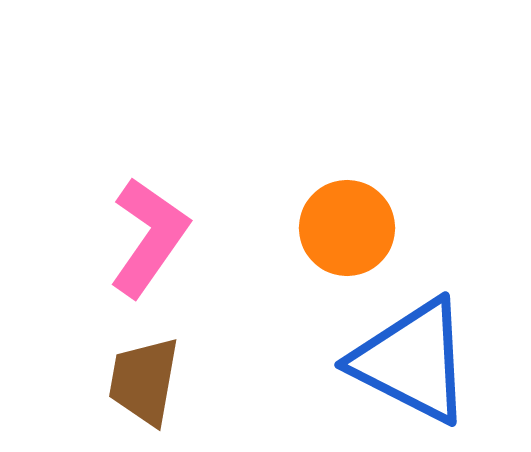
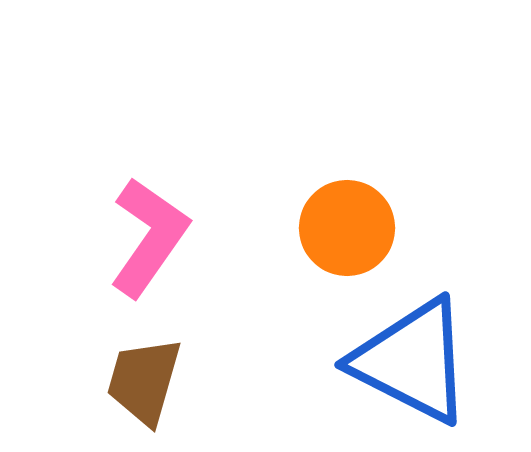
brown trapezoid: rotated 6 degrees clockwise
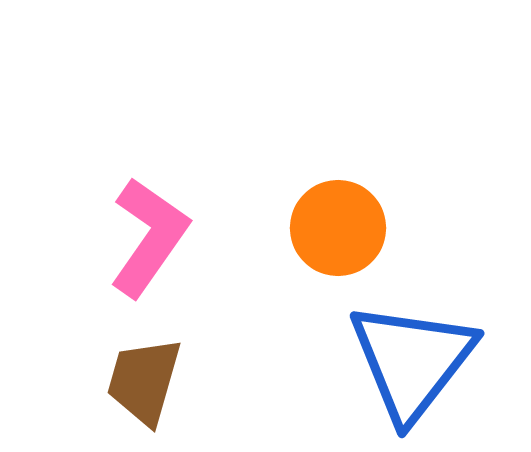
orange circle: moved 9 px left
blue triangle: rotated 41 degrees clockwise
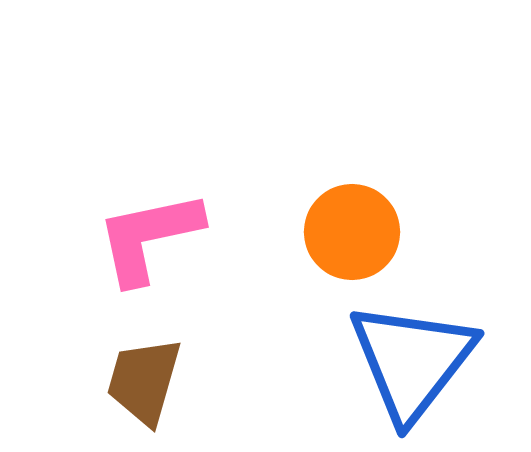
orange circle: moved 14 px right, 4 px down
pink L-shape: rotated 137 degrees counterclockwise
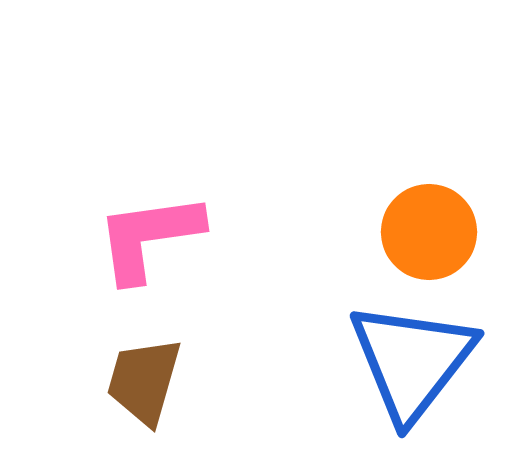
orange circle: moved 77 px right
pink L-shape: rotated 4 degrees clockwise
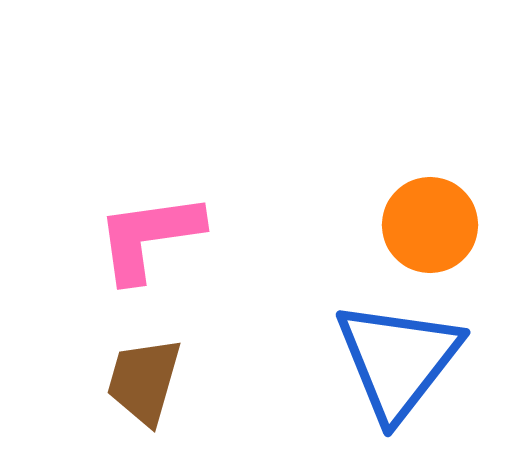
orange circle: moved 1 px right, 7 px up
blue triangle: moved 14 px left, 1 px up
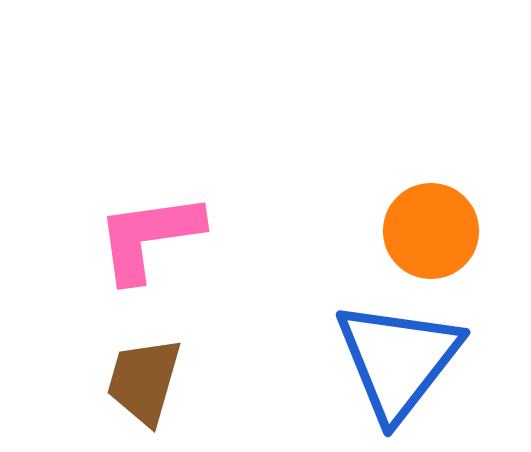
orange circle: moved 1 px right, 6 px down
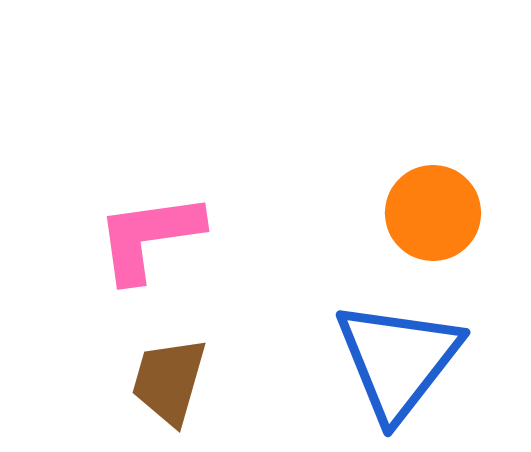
orange circle: moved 2 px right, 18 px up
brown trapezoid: moved 25 px right
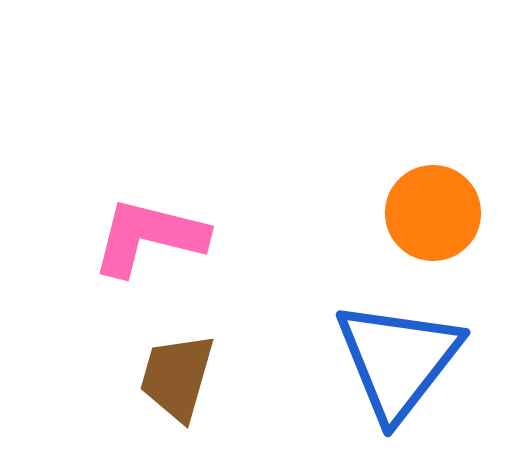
pink L-shape: rotated 22 degrees clockwise
brown trapezoid: moved 8 px right, 4 px up
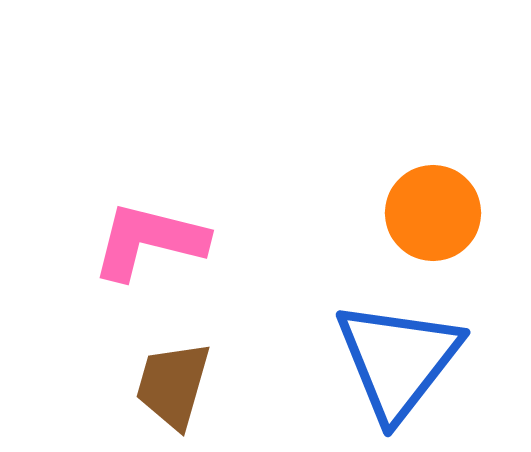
pink L-shape: moved 4 px down
brown trapezoid: moved 4 px left, 8 px down
